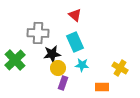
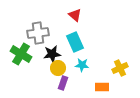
gray cross: rotated 10 degrees counterclockwise
green cross: moved 6 px right, 6 px up; rotated 15 degrees counterclockwise
yellow cross: rotated 35 degrees clockwise
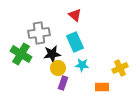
gray cross: moved 1 px right
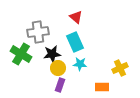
red triangle: moved 1 px right, 2 px down
gray cross: moved 1 px left, 1 px up
cyan star: moved 2 px left, 1 px up
purple rectangle: moved 3 px left, 2 px down
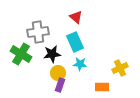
yellow circle: moved 5 px down
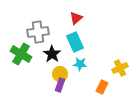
red triangle: moved 1 px down; rotated 40 degrees clockwise
black star: rotated 30 degrees counterclockwise
yellow circle: moved 2 px right, 1 px down
orange rectangle: rotated 64 degrees counterclockwise
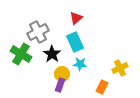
gray cross: rotated 20 degrees counterclockwise
yellow circle: moved 2 px right
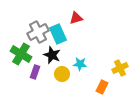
red triangle: rotated 24 degrees clockwise
cyan rectangle: moved 17 px left, 8 px up
black star: moved 1 px down; rotated 12 degrees counterclockwise
purple rectangle: moved 25 px left, 13 px up
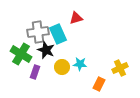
gray cross: rotated 20 degrees clockwise
black star: moved 6 px left, 5 px up
yellow circle: moved 7 px up
orange rectangle: moved 3 px left, 3 px up
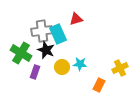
red triangle: moved 1 px down
gray cross: moved 4 px right, 1 px up
green cross: moved 1 px up
orange rectangle: moved 1 px down
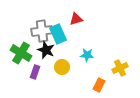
cyan star: moved 7 px right, 9 px up
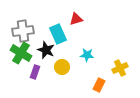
gray cross: moved 19 px left
